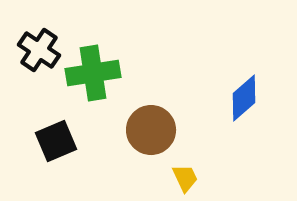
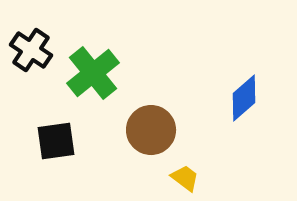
black cross: moved 8 px left
green cross: rotated 30 degrees counterclockwise
black square: rotated 15 degrees clockwise
yellow trapezoid: rotated 28 degrees counterclockwise
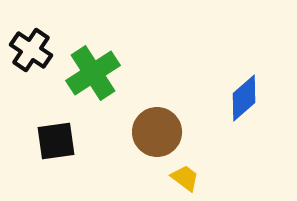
green cross: rotated 6 degrees clockwise
brown circle: moved 6 px right, 2 px down
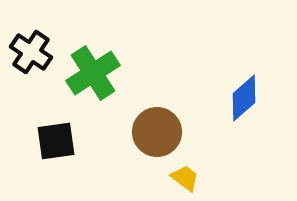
black cross: moved 2 px down
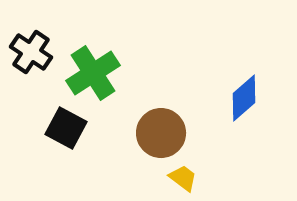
brown circle: moved 4 px right, 1 px down
black square: moved 10 px right, 13 px up; rotated 36 degrees clockwise
yellow trapezoid: moved 2 px left
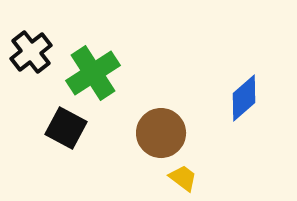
black cross: rotated 18 degrees clockwise
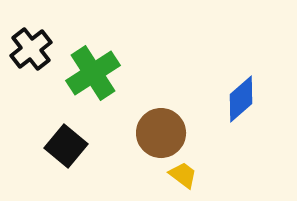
black cross: moved 3 px up
blue diamond: moved 3 px left, 1 px down
black square: moved 18 px down; rotated 12 degrees clockwise
yellow trapezoid: moved 3 px up
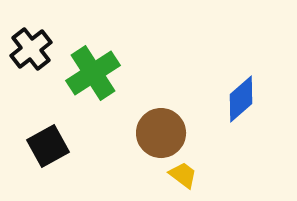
black square: moved 18 px left; rotated 21 degrees clockwise
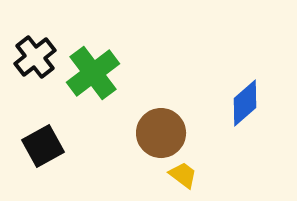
black cross: moved 4 px right, 8 px down
green cross: rotated 4 degrees counterclockwise
blue diamond: moved 4 px right, 4 px down
black square: moved 5 px left
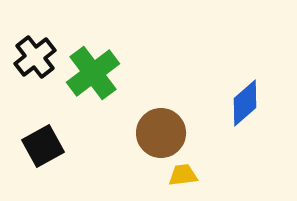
yellow trapezoid: rotated 44 degrees counterclockwise
